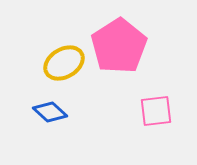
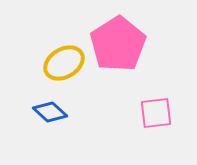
pink pentagon: moved 1 px left, 2 px up
pink square: moved 2 px down
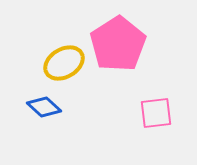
blue diamond: moved 6 px left, 5 px up
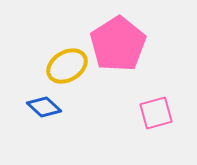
yellow ellipse: moved 3 px right, 3 px down
pink square: rotated 8 degrees counterclockwise
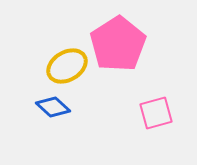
blue diamond: moved 9 px right
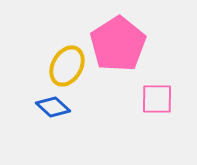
yellow ellipse: rotated 30 degrees counterclockwise
pink square: moved 1 px right, 14 px up; rotated 16 degrees clockwise
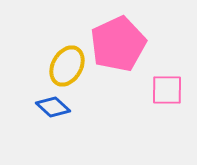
pink pentagon: rotated 8 degrees clockwise
pink square: moved 10 px right, 9 px up
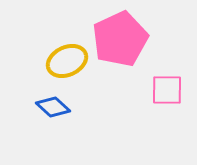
pink pentagon: moved 2 px right, 5 px up
yellow ellipse: moved 5 px up; rotated 36 degrees clockwise
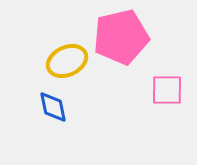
pink pentagon: moved 1 px right, 2 px up; rotated 12 degrees clockwise
blue diamond: rotated 36 degrees clockwise
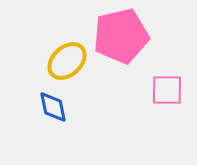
pink pentagon: moved 1 px up
yellow ellipse: rotated 18 degrees counterclockwise
